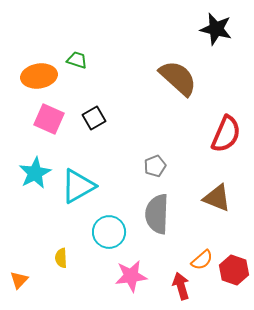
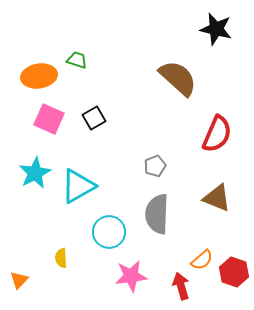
red semicircle: moved 9 px left
red hexagon: moved 2 px down
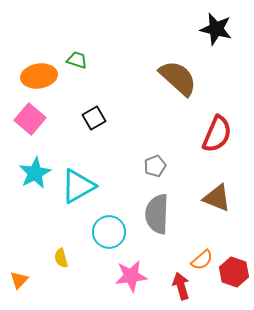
pink square: moved 19 px left; rotated 16 degrees clockwise
yellow semicircle: rotated 12 degrees counterclockwise
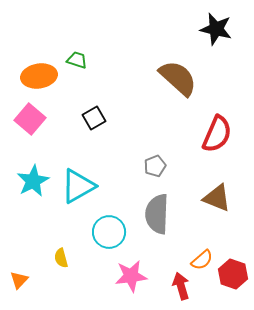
cyan star: moved 2 px left, 8 px down
red hexagon: moved 1 px left, 2 px down
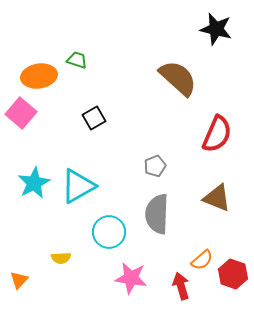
pink square: moved 9 px left, 6 px up
cyan star: moved 1 px right, 2 px down
yellow semicircle: rotated 78 degrees counterclockwise
pink star: moved 2 px down; rotated 16 degrees clockwise
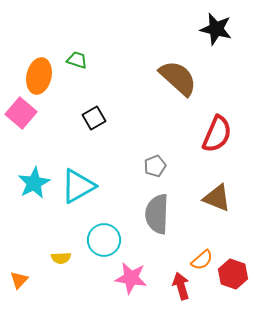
orange ellipse: rotated 68 degrees counterclockwise
cyan circle: moved 5 px left, 8 px down
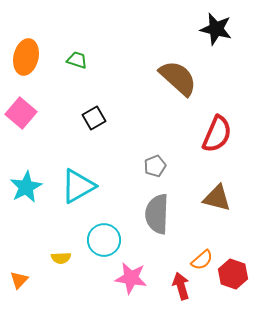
orange ellipse: moved 13 px left, 19 px up
cyan star: moved 8 px left, 4 px down
brown triangle: rotated 8 degrees counterclockwise
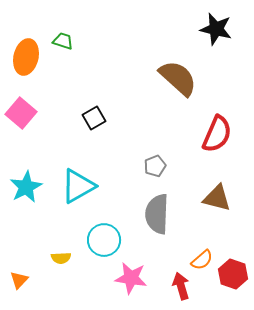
green trapezoid: moved 14 px left, 19 px up
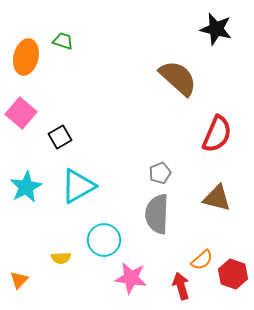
black square: moved 34 px left, 19 px down
gray pentagon: moved 5 px right, 7 px down
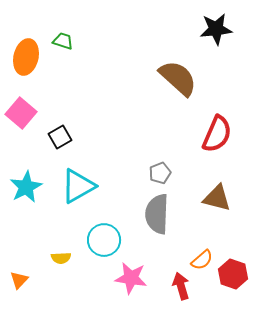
black star: rotated 20 degrees counterclockwise
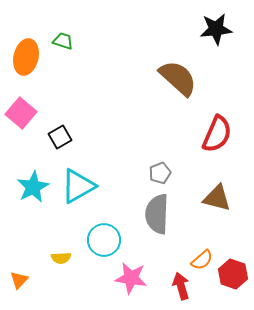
cyan star: moved 7 px right
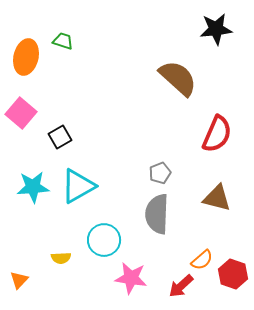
cyan star: rotated 24 degrees clockwise
red arrow: rotated 116 degrees counterclockwise
